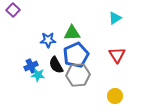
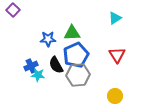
blue star: moved 1 px up
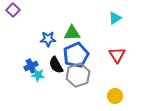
gray hexagon: rotated 15 degrees counterclockwise
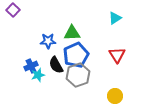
blue star: moved 2 px down
cyan star: rotated 24 degrees counterclockwise
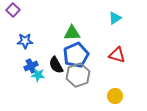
blue star: moved 23 px left
red triangle: rotated 42 degrees counterclockwise
cyan star: rotated 24 degrees clockwise
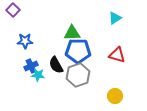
blue pentagon: moved 2 px right, 4 px up; rotated 25 degrees clockwise
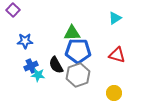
yellow circle: moved 1 px left, 3 px up
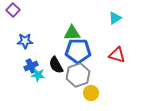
yellow circle: moved 23 px left
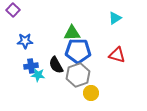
blue cross: rotated 16 degrees clockwise
